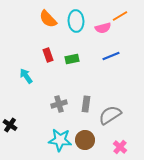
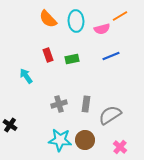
pink semicircle: moved 1 px left, 1 px down
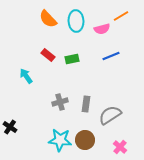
orange line: moved 1 px right
red rectangle: rotated 32 degrees counterclockwise
gray cross: moved 1 px right, 2 px up
black cross: moved 2 px down
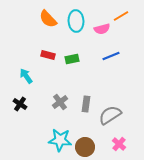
red rectangle: rotated 24 degrees counterclockwise
gray cross: rotated 21 degrees counterclockwise
black cross: moved 10 px right, 23 px up
brown circle: moved 7 px down
pink cross: moved 1 px left, 3 px up
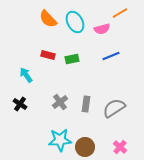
orange line: moved 1 px left, 3 px up
cyan ellipse: moved 1 px left, 1 px down; rotated 25 degrees counterclockwise
cyan arrow: moved 1 px up
gray semicircle: moved 4 px right, 7 px up
cyan star: rotated 10 degrees counterclockwise
pink cross: moved 1 px right, 3 px down
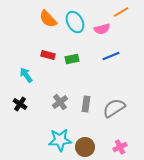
orange line: moved 1 px right, 1 px up
pink cross: rotated 24 degrees clockwise
